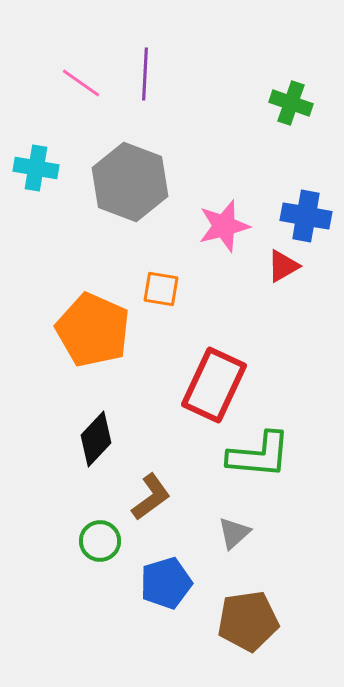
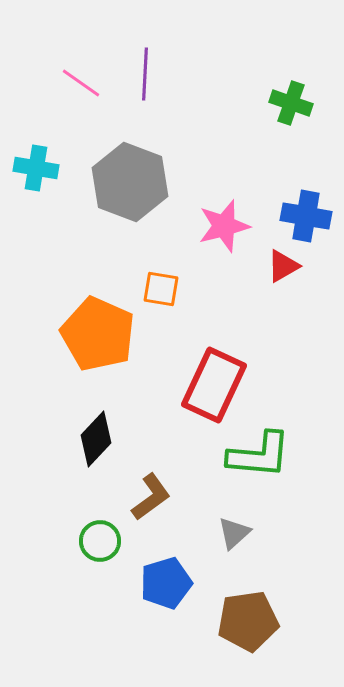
orange pentagon: moved 5 px right, 4 px down
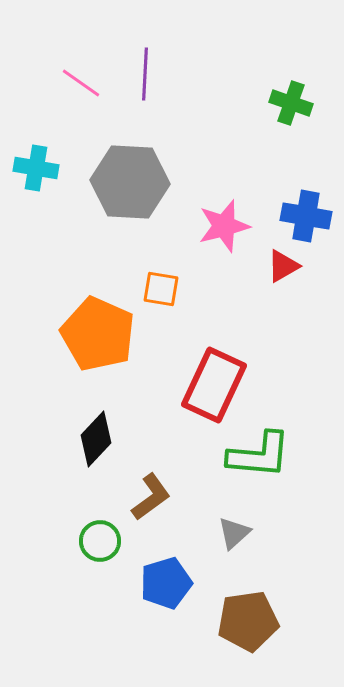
gray hexagon: rotated 18 degrees counterclockwise
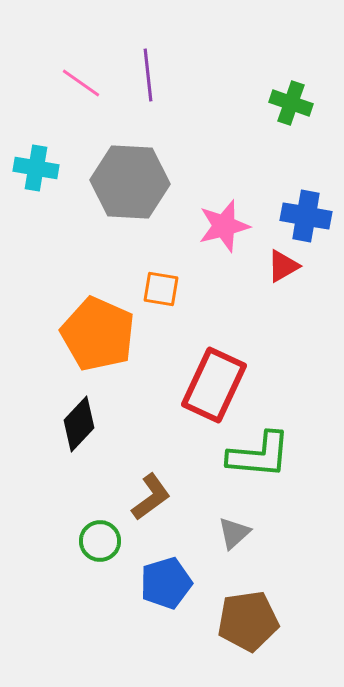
purple line: moved 3 px right, 1 px down; rotated 9 degrees counterclockwise
black diamond: moved 17 px left, 15 px up
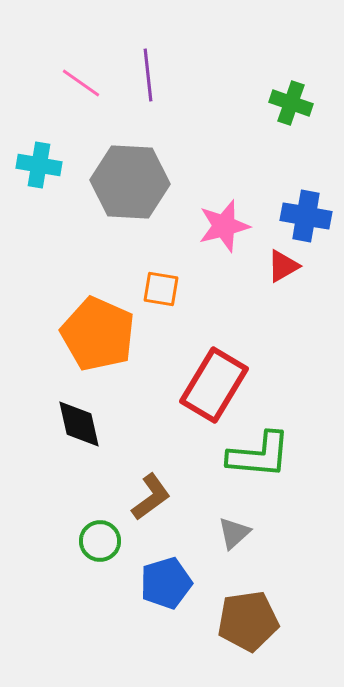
cyan cross: moved 3 px right, 3 px up
red rectangle: rotated 6 degrees clockwise
black diamond: rotated 56 degrees counterclockwise
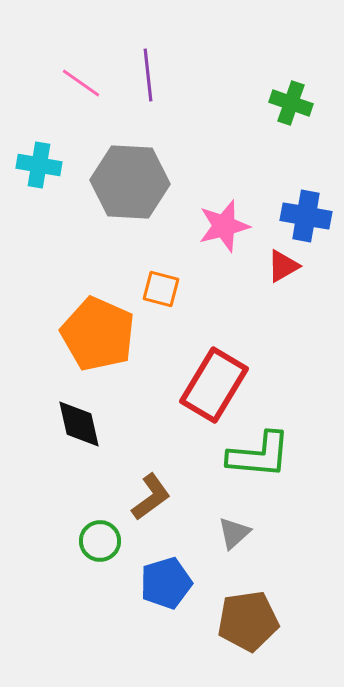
orange square: rotated 6 degrees clockwise
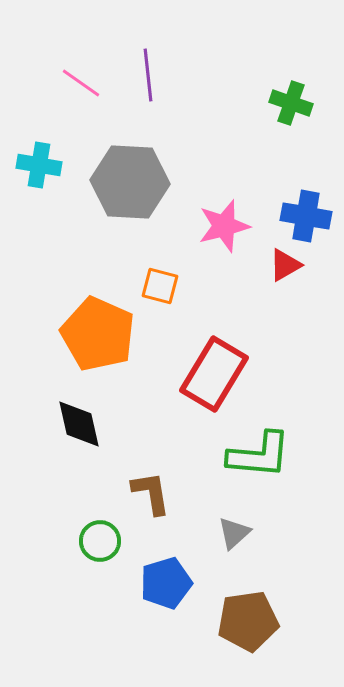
red triangle: moved 2 px right, 1 px up
orange square: moved 1 px left, 3 px up
red rectangle: moved 11 px up
brown L-shape: moved 4 px up; rotated 63 degrees counterclockwise
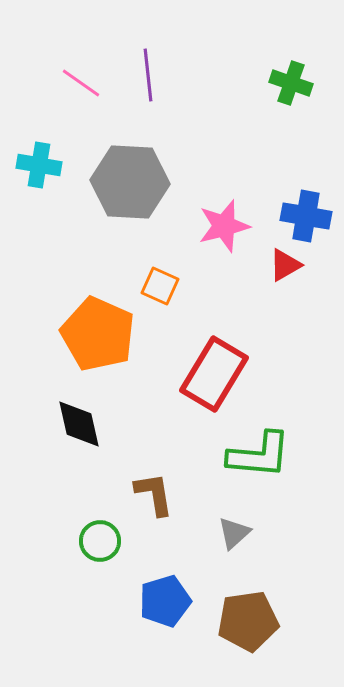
green cross: moved 20 px up
orange square: rotated 9 degrees clockwise
brown L-shape: moved 3 px right, 1 px down
blue pentagon: moved 1 px left, 18 px down
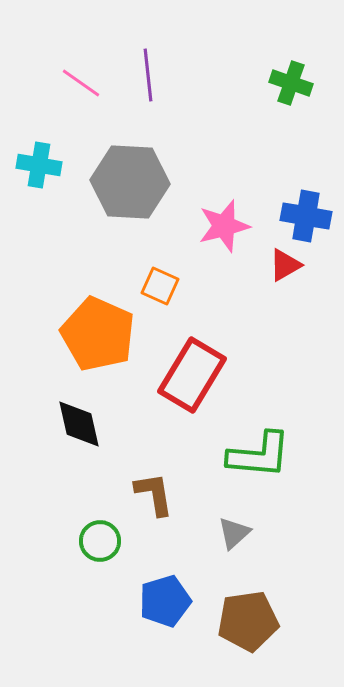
red rectangle: moved 22 px left, 1 px down
